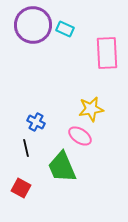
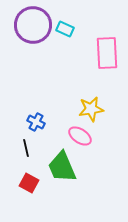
red square: moved 8 px right, 5 px up
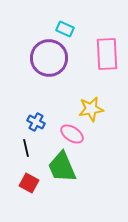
purple circle: moved 16 px right, 33 px down
pink rectangle: moved 1 px down
pink ellipse: moved 8 px left, 2 px up
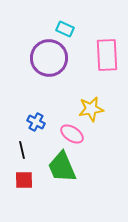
pink rectangle: moved 1 px down
black line: moved 4 px left, 2 px down
red square: moved 5 px left, 3 px up; rotated 30 degrees counterclockwise
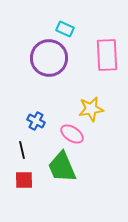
blue cross: moved 1 px up
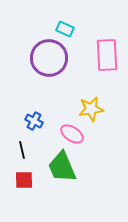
blue cross: moved 2 px left
